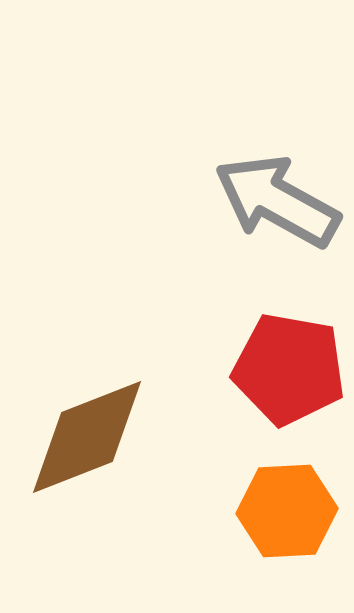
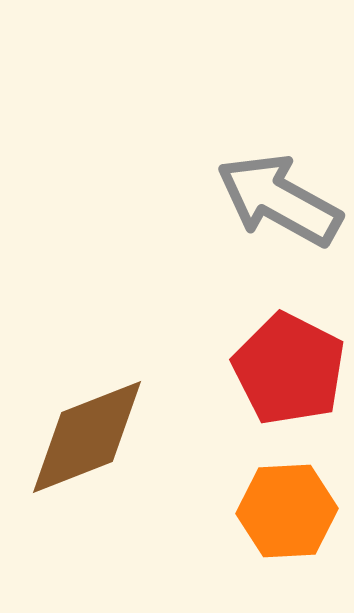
gray arrow: moved 2 px right, 1 px up
red pentagon: rotated 17 degrees clockwise
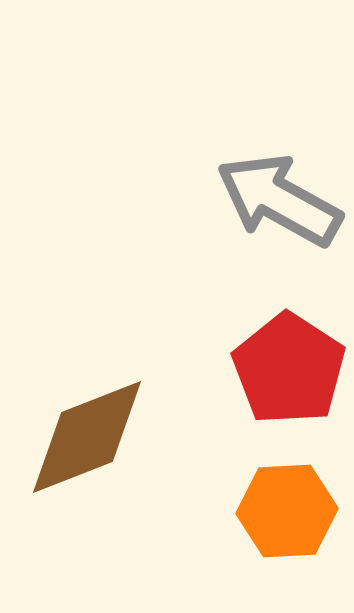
red pentagon: rotated 6 degrees clockwise
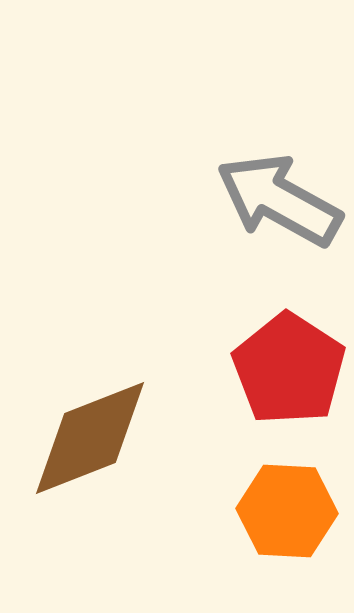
brown diamond: moved 3 px right, 1 px down
orange hexagon: rotated 6 degrees clockwise
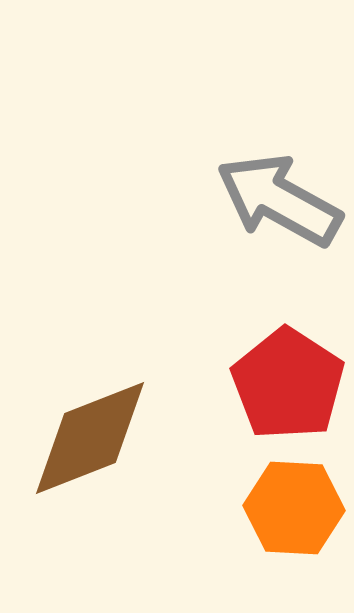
red pentagon: moved 1 px left, 15 px down
orange hexagon: moved 7 px right, 3 px up
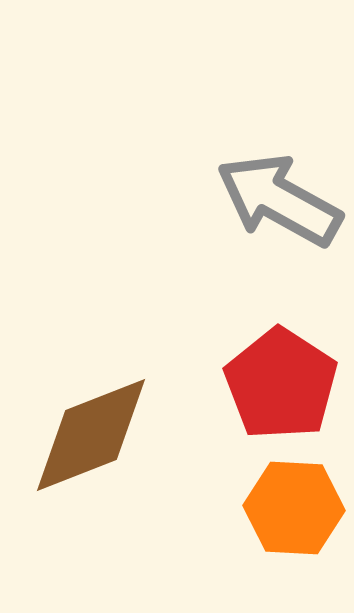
red pentagon: moved 7 px left
brown diamond: moved 1 px right, 3 px up
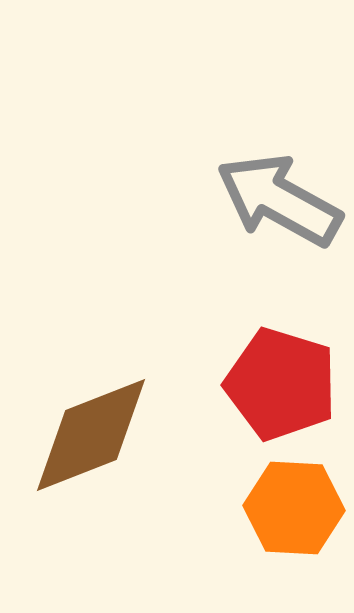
red pentagon: rotated 16 degrees counterclockwise
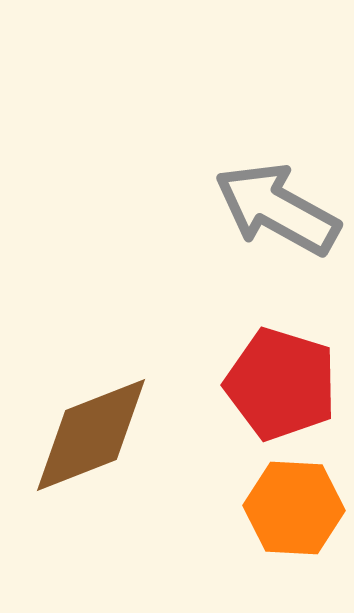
gray arrow: moved 2 px left, 9 px down
